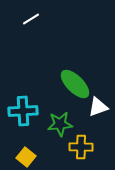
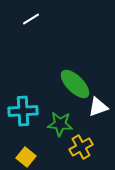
green star: rotated 10 degrees clockwise
yellow cross: rotated 30 degrees counterclockwise
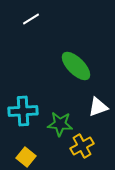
green ellipse: moved 1 px right, 18 px up
yellow cross: moved 1 px right, 1 px up
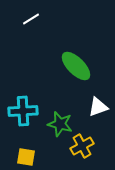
green star: rotated 10 degrees clockwise
yellow square: rotated 30 degrees counterclockwise
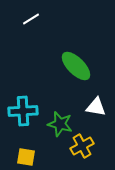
white triangle: moved 2 px left; rotated 30 degrees clockwise
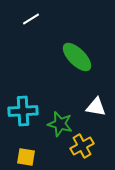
green ellipse: moved 1 px right, 9 px up
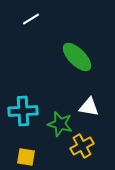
white triangle: moved 7 px left
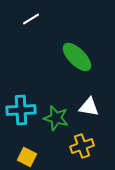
cyan cross: moved 2 px left, 1 px up
green star: moved 4 px left, 6 px up
yellow cross: rotated 10 degrees clockwise
yellow square: moved 1 px right; rotated 18 degrees clockwise
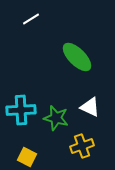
white triangle: moved 1 px right; rotated 15 degrees clockwise
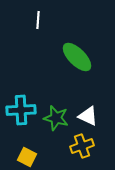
white line: moved 7 px right, 1 px down; rotated 54 degrees counterclockwise
white triangle: moved 2 px left, 9 px down
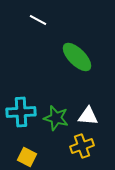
white line: rotated 66 degrees counterclockwise
cyan cross: moved 2 px down
white triangle: rotated 20 degrees counterclockwise
